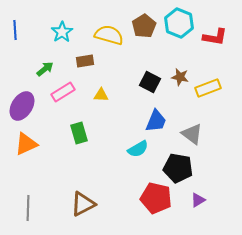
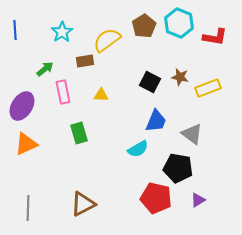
yellow semicircle: moved 2 px left, 5 px down; rotated 52 degrees counterclockwise
pink rectangle: rotated 70 degrees counterclockwise
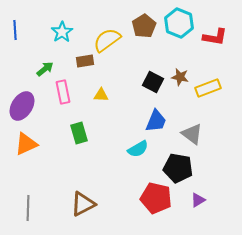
black square: moved 3 px right
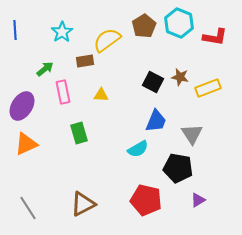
gray triangle: rotated 20 degrees clockwise
red pentagon: moved 10 px left, 2 px down
gray line: rotated 35 degrees counterclockwise
